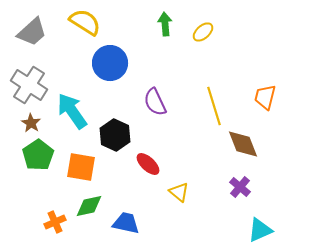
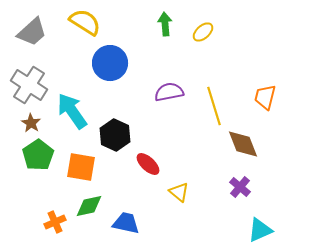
purple semicircle: moved 14 px right, 10 px up; rotated 104 degrees clockwise
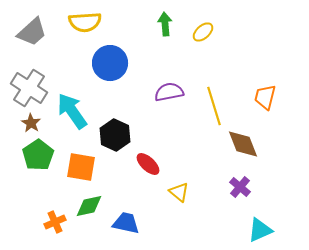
yellow semicircle: rotated 144 degrees clockwise
gray cross: moved 3 px down
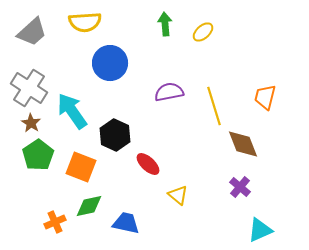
orange square: rotated 12 degrees clockwise
yellow triangle: moved 1 px left, 3 px down
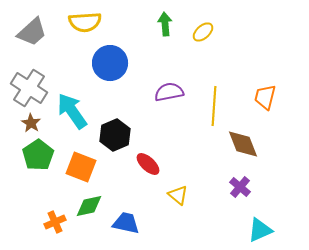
yellow line: rotated 21 degrees clockwise
black hexagon: rotated 12 degrees clockwise
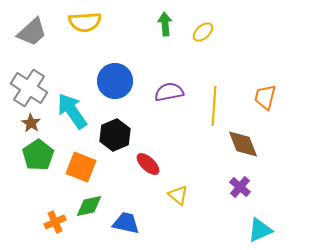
blue circle: moved 5 px right, 18 px down
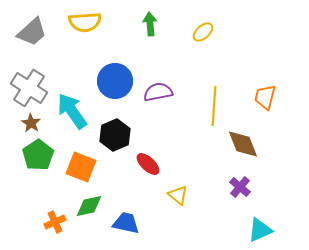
green arrow: moved 15 px left
purple semicircle: moved 11 px left
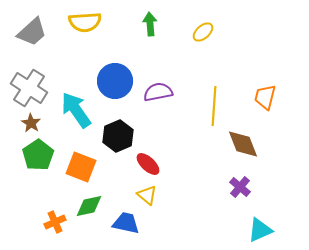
cyan arrow: moved 4 px right, 1 px up
black hexagon: moved 3 px right, 1 px down
yellow triangle: moved 31 px left
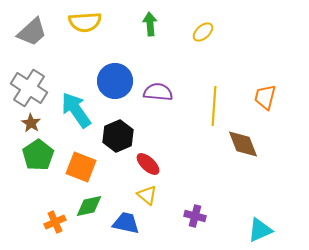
purple semicircle: rotated 16 degrees clockwise
purple cross: moved 45 px left, 29 px down; rotated 25 degrees counterclockwise
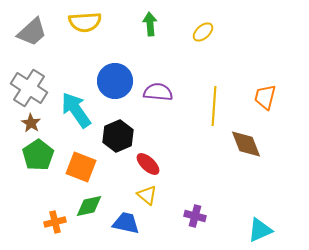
brown diamond: moved 3 px right
orange cross: rotated 10 degrees clockwise
